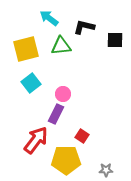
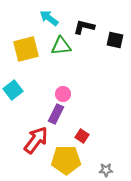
black square: rotated 12 degrees clockwise
cyan square: moved 18 px left, 7 px down
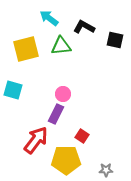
black L-shape: rotated 15 degrees clockwise
cyan square: rotated 36 degrees counterclockwise
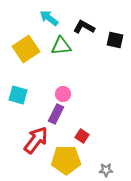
yellow square: rotated 20 degrees counterclockwise
cyan square: moved 5 px right, 5 px down
